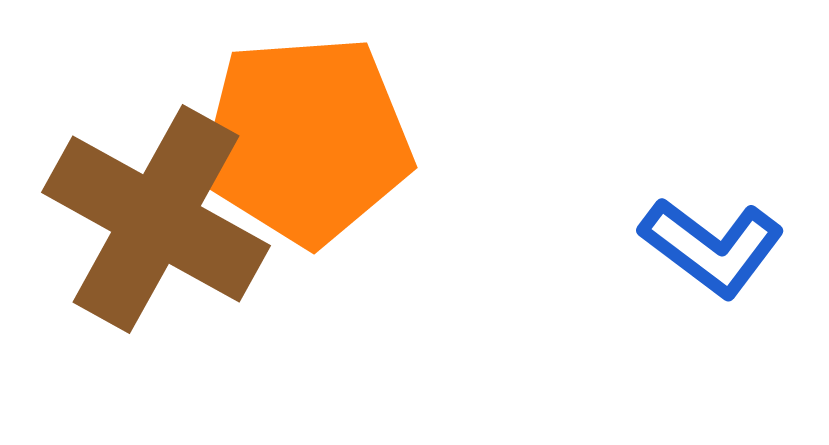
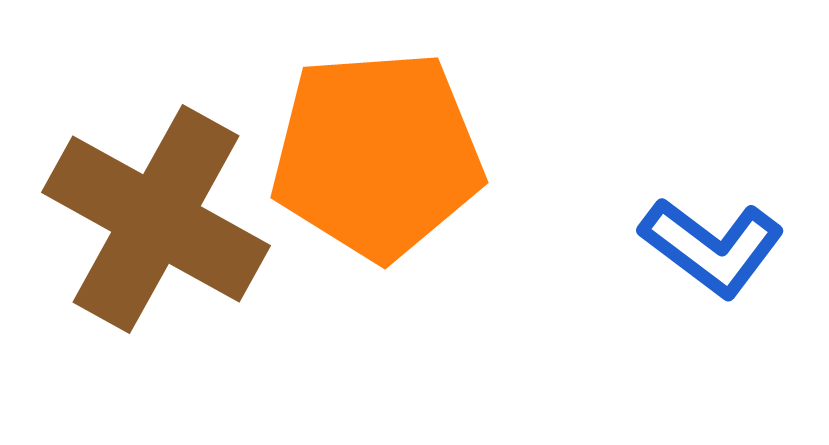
orange pentagon: moved 71 px right, 15 px down
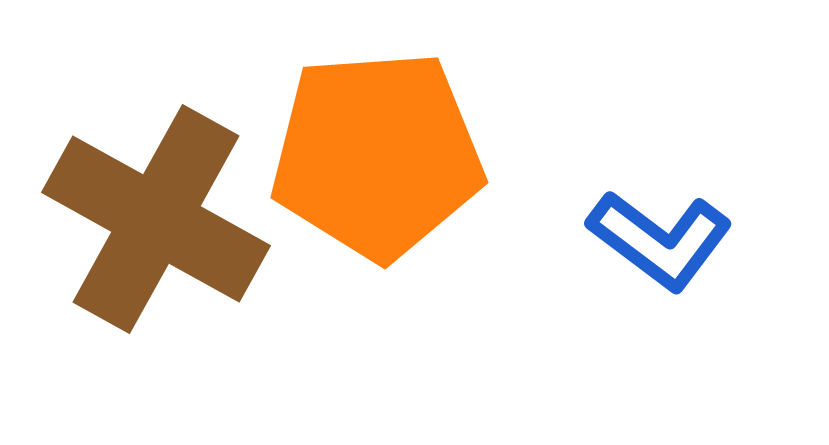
blue L-shape: moved 52 px left, 7 px up
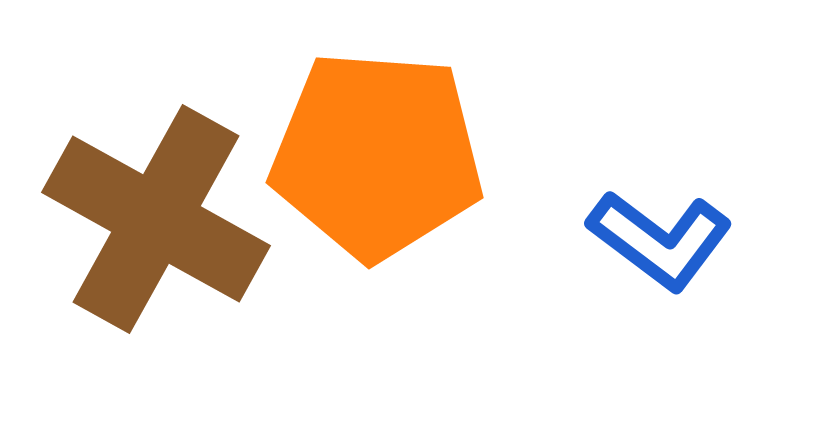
orange pentagon: rotated 8 degrees clockwise
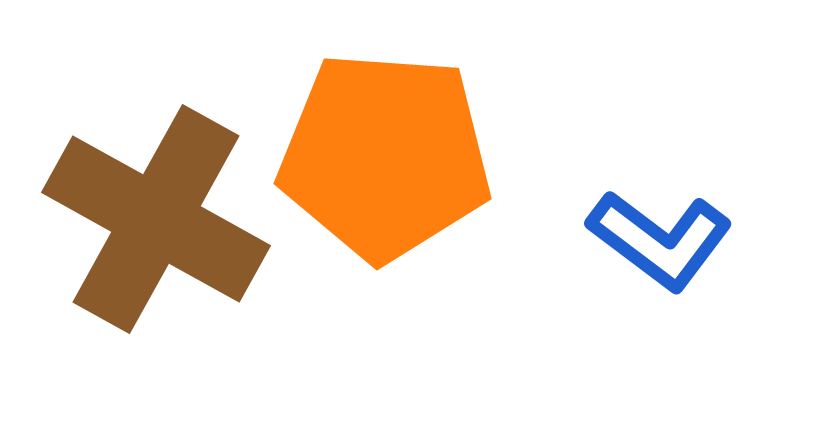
orange pentagon: moved 8 px right, 1 px down
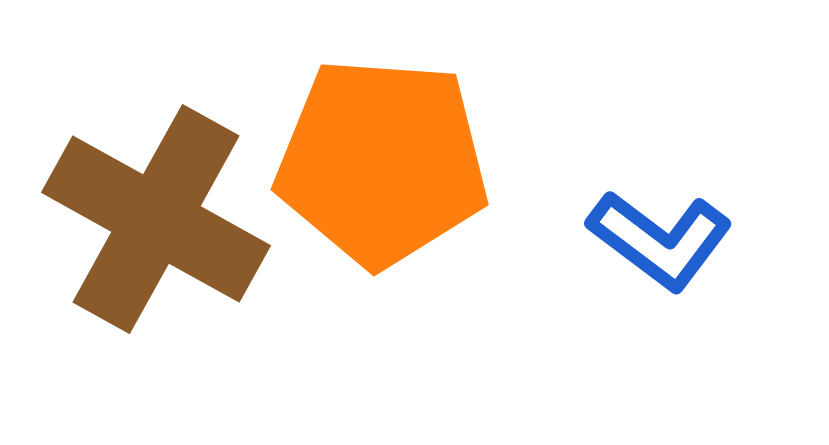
orange pentagon: moved 3 px left, 6 px down
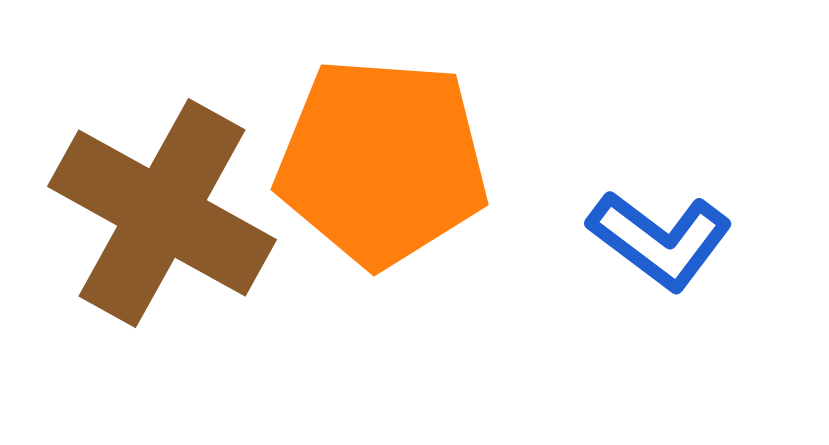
brown cross: moved 6 px right, 6 px up
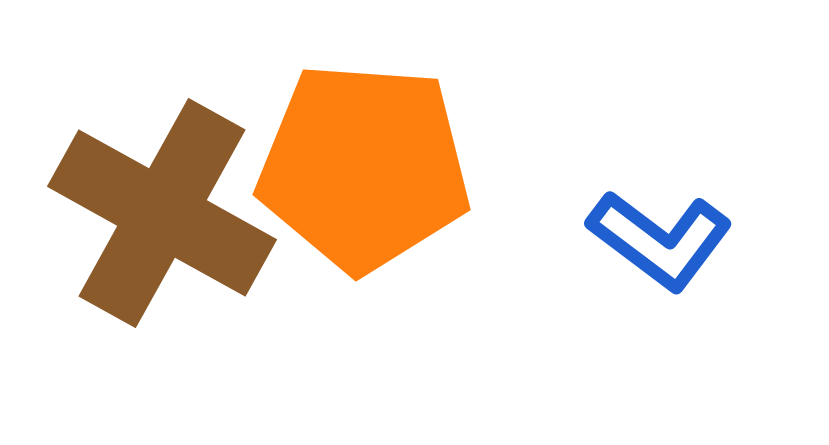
orange pentagon: moved 18 px left, 5 px down
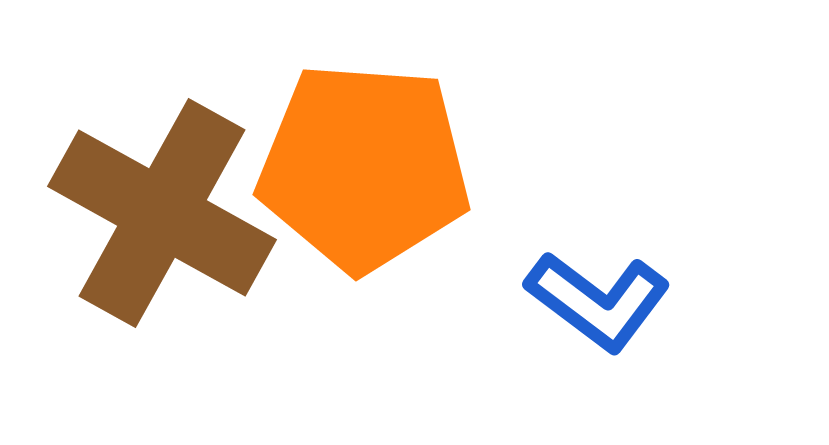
blue L-shape: moved 62 px left, 61 px down
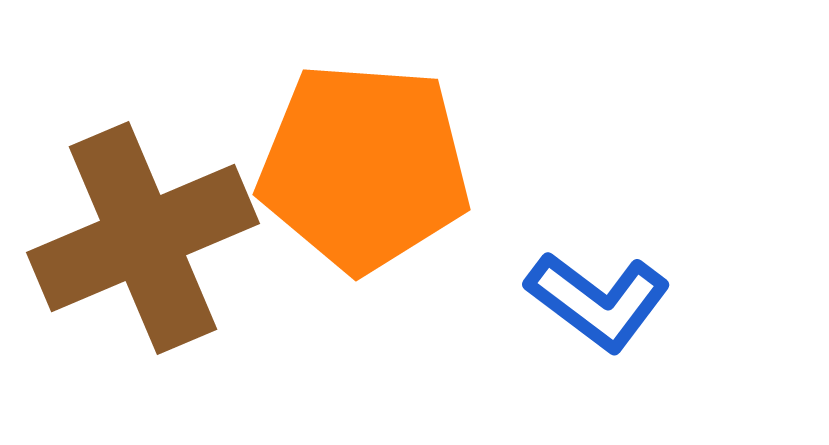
brown cross: moved 19 px left, 25 px down; rotated 38 degrees clockwise
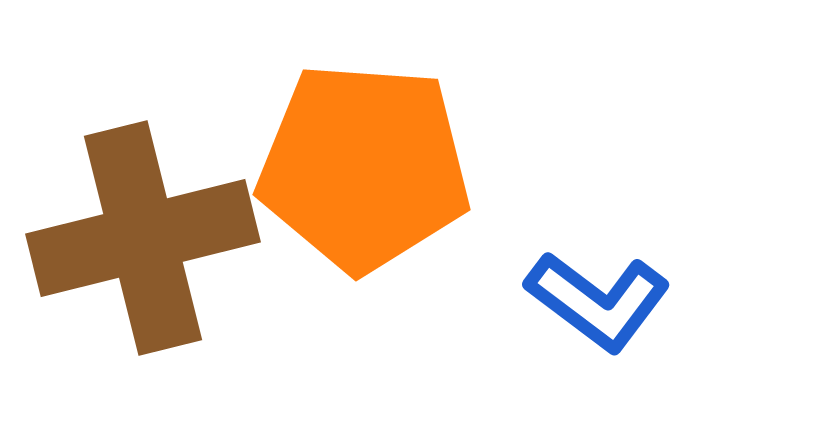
brown cross: rotated 9 degrees clockwise
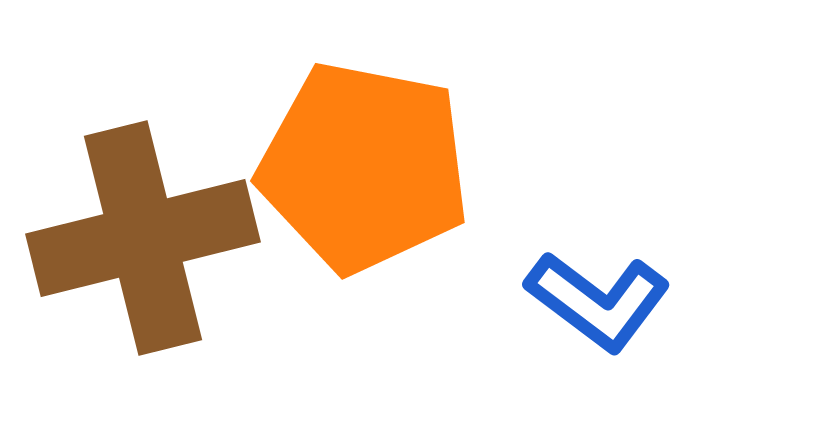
orange pentagon: rotated 7 degrees clockwise
